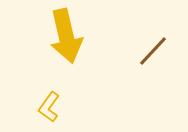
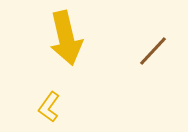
yellow arrow: moved 2 px down
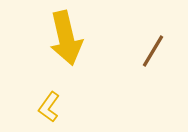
brown line: rotated 12 degrees counterclockwise
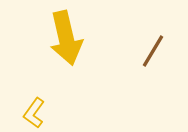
yellow L-shape: moved 15 px left, 6 px down
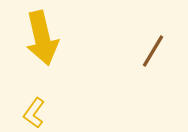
yellow arrow: moved 24 px left
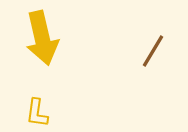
yellow L-shape: moved 3 px right; rotated 28 degrees counterclockwise
